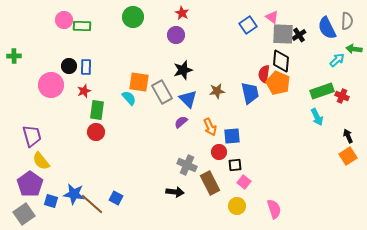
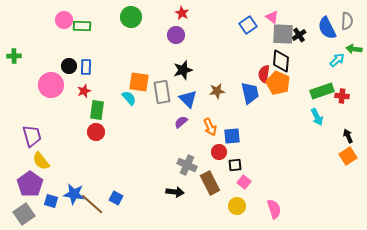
green circle at (133, 17): moved 2 px left
gray rectangle at (162, 92): rotated 20 degrees clockwise
red cross at (342, 96): rotated 16 degrees counterclockwise
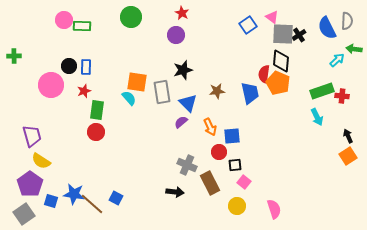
orange square at (139, 82): moved 2 px left
blue triangle at (188, 99): moved 4 px down
yellow semicircle at (41, 161): rotated 18 degrees counterclockwise
